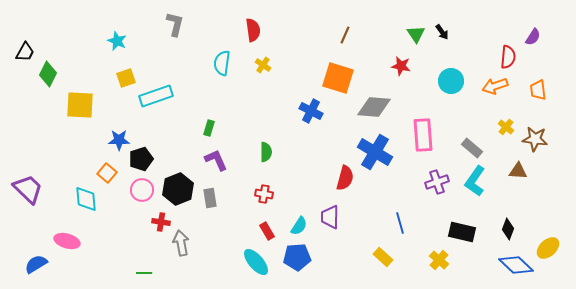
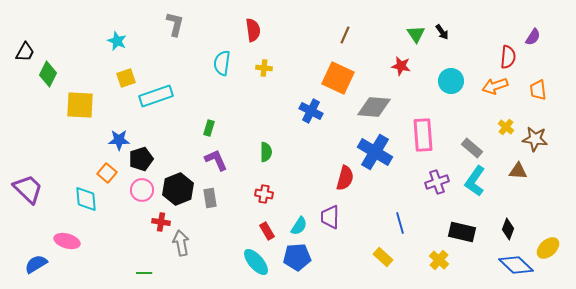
yellow cross at (263, 65): moved 1 px right, 3 px down; rotated 28 degrees counterclockwise
orange square at (338, 78): rotated 8 degrees clockwise
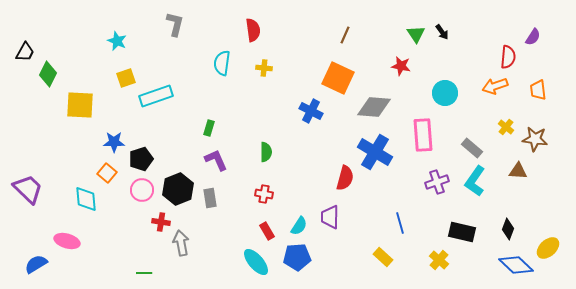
cyan circle at (451, 81): moved 6 px left, 12 px down
blue star at (119, 140): moved 5 px left, 2 px down
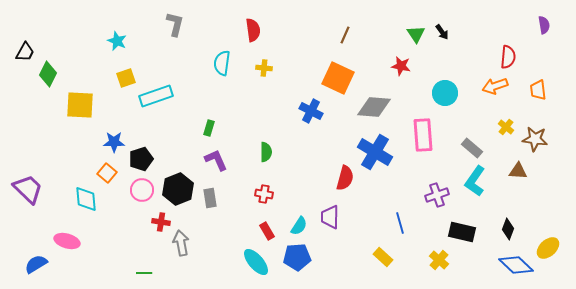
purple semicircle at (533, 37): moved 11 px right, 12 px up; rotated 42 degrees counterclockwise
purple cross at (437, 182): moved 13 px down
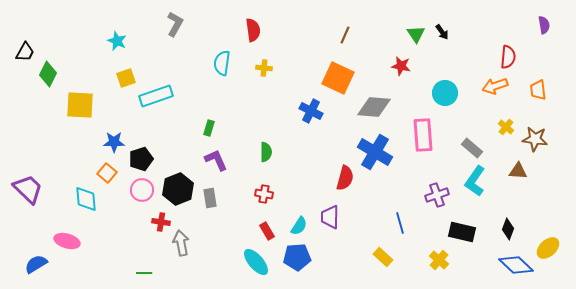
gray L-shape at (175, 24): rotated 15 degrees clockwise
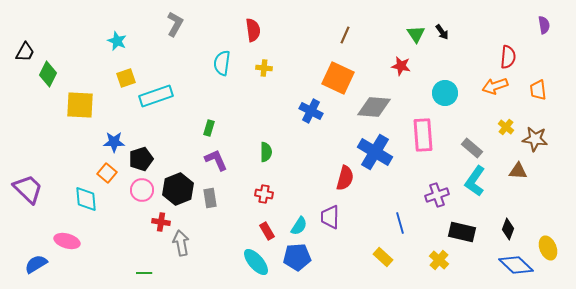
yellow ellipse at (548, 248): rotated 70 degrees counterclockwise
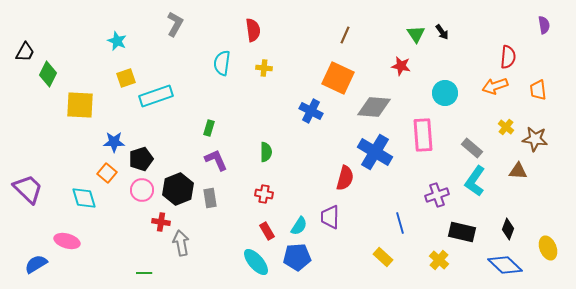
cyan diamond at (86, 199): moved 2 px left, 1 px up; rotated 12 degrees counterclockwise
blue diamond at (516, 265): moved 11 px left
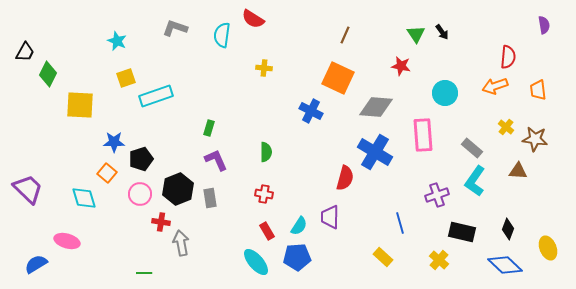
gray L-shape at (175, 24): moved 4 px down; rotated 100 degrees counterclockwise
red semicircle at (253, 30): moved 11 px up; rotated 130 degrees clockwise
cyan semicircle at (222, 63): moved 28 px up
gray diamond at (374, 107): moved 2 px right
pink circle at (142, 190): moved 2 px left, 4 px down
